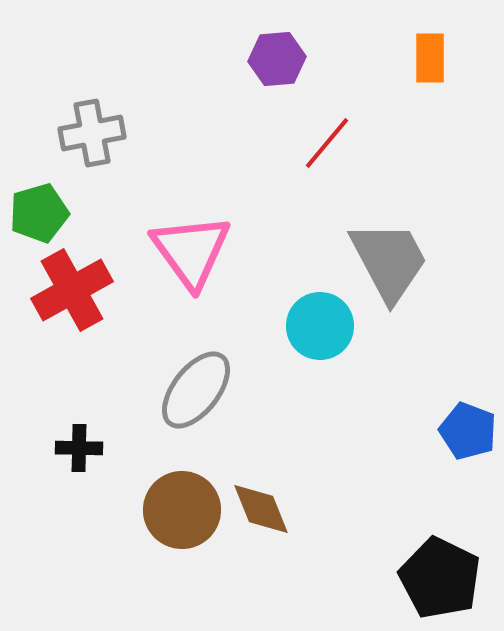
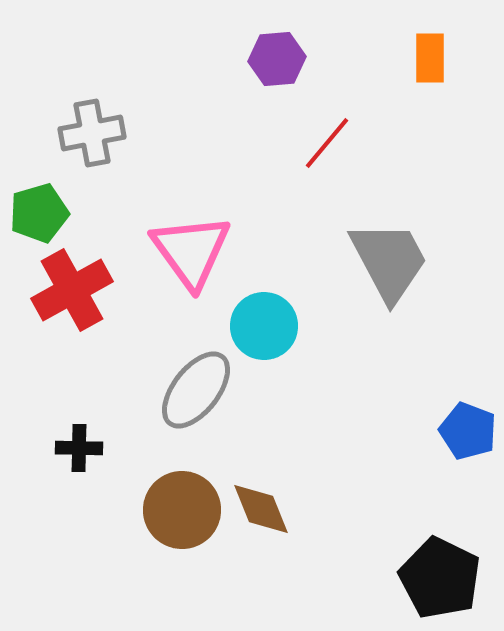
cyan circle: moved 56 px left
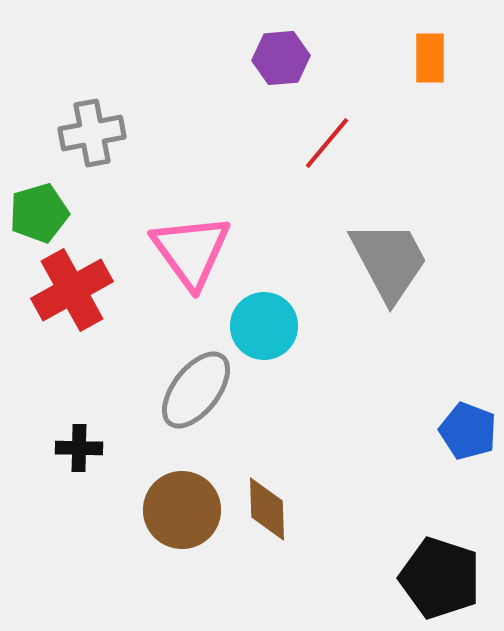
purple hexagon: moved 4 px right, 1 px up
brown diamond: moved 6 px right; rotated 20 degrees clockwise
black pentagon: rotated 8 degrees counterclockwise
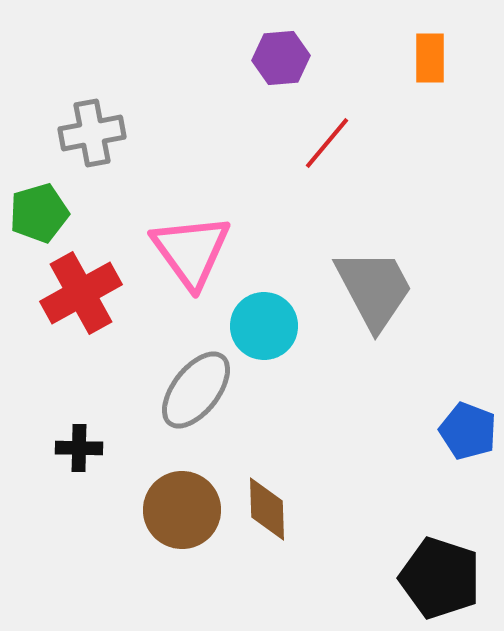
gray trapezoid: moved 15 px left, 28 px down
red cross: moved 9 px right, 3 px down
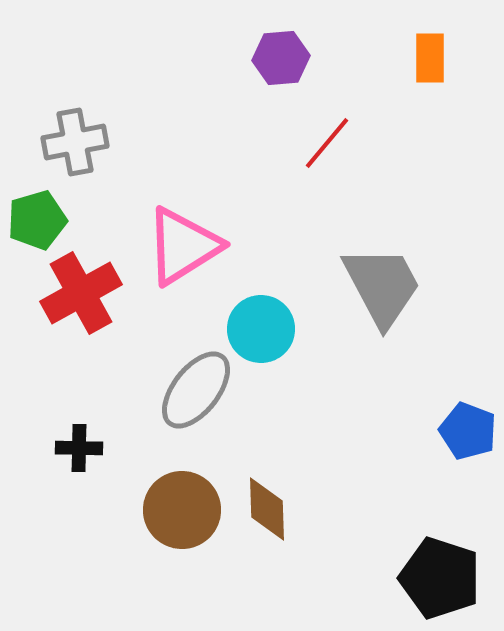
gray cross: moved 17 px left, 9 px down
green pentagon: moved 2 px left, 7 px down
pink triangle: moved 8 px left, 5 px up; rotated 34 degrees clockwise
gray trapezoid: moved 8 px right, 3 px up
cyan circle: moved 3 px left, 3 px down
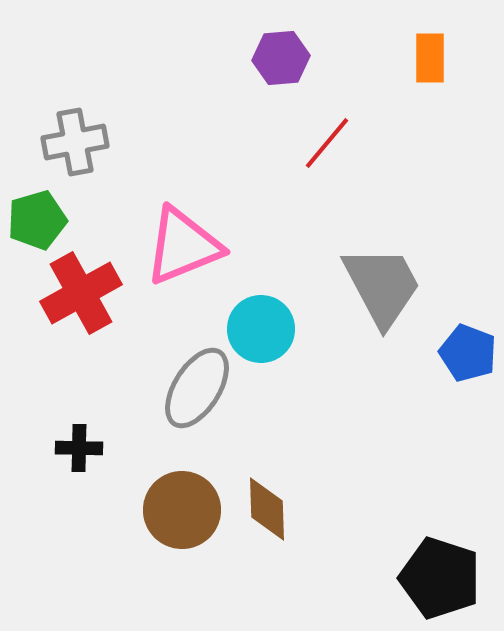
pink triangle: rotated 10 degrees clockwise
gray ellipse: moved 1 px right, 2 px up; rotated 6 degrees counterclockwise
blue pentagon: moved 78 px up
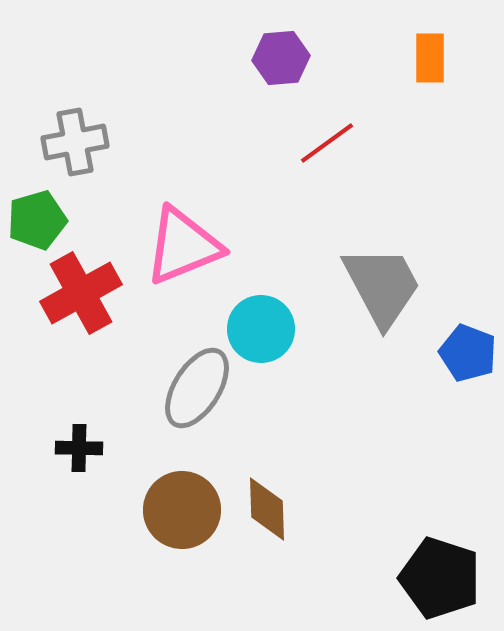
red line: rotated 14 degrees clockwise
